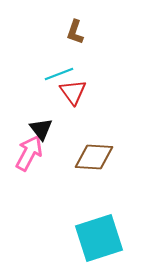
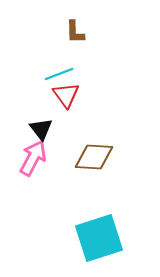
brown L-shape: rotated 20 degrees counterclockwise
red triangle: moved 7 px left, 3 px down
pink arrow: moved 4 px right, 5 px down
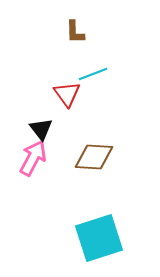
cyan line: moved 34 px right
red triangle: moved 1 px right, 1 px up
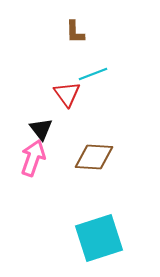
pink arrow: rotated 9 degrees counterclockwise
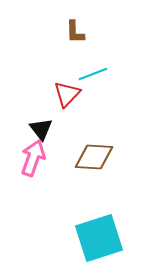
red triangle: rotated 20 degrees clockwise
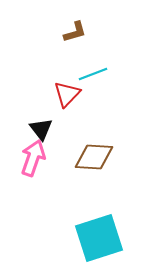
brown L-shape: rotated 105 degrees counterclockwise
